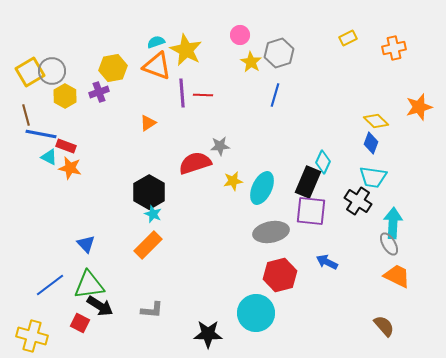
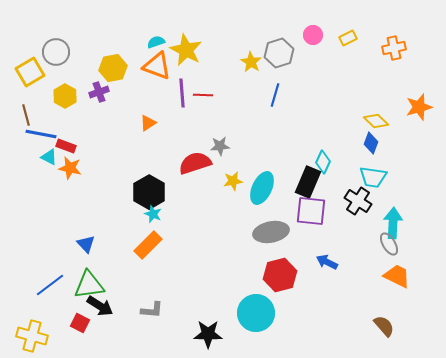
pink circle at (240, 35): moved 73 px right
gray circle at (52, 71): moved 4 px right, 19 px up
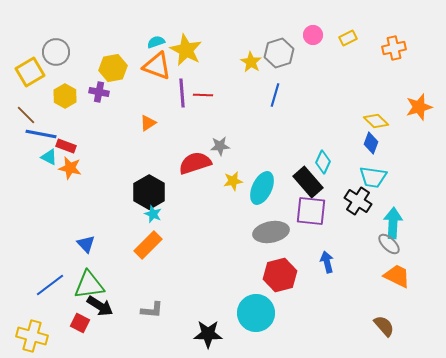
purple cross at (99, 92): rotated 30 degrees clockwise
brown line at (26, 115): rotated 30 degrees counterclockwise
black rectangle at (308, 182): rotated 64 degrees counterclockwise
gray ellipse at (389, 244): rotated 15 degrees counterclockwise
blue arrow at (327, 262): rotated 50 degrees clockwise
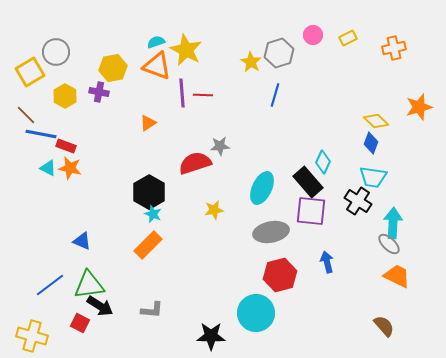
cyan triangle at (49, 157): moved 1 px left, 11 px down
yellow star at (233, 181): moved 19 px left, 29 px down
blue triangle at (86, 244): moved 4 px left, 3 px up; rotated 24 degrees counterclockwise
black star at (208, 334): moved 3 px right, 2 px down
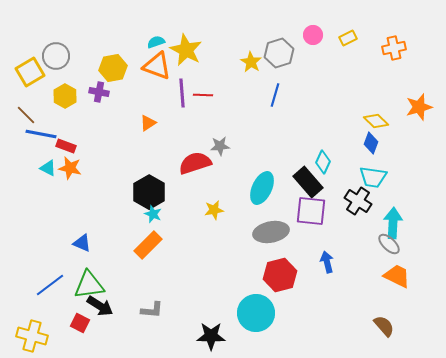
gray circle at (56, 52): moved 4 px down
blue triangle at (82, 241): moved 2 px down
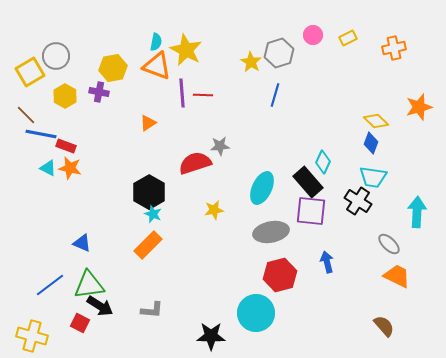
cyan semicircle at (156, 42): rotated 120 degrees clockwise
cyan arrow at (393, 223): moved 24 px right, 11 px up
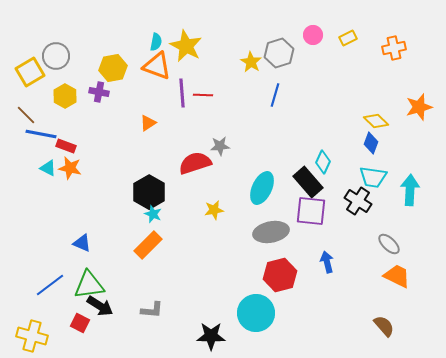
yellow star at (186, 50): moved 4 px up
cyan arrow at (417, 212): moved 7 px left, 22 px up
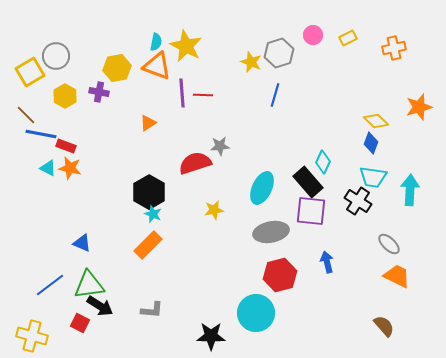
yellow star at (251, 62): rotated 10 degrees counterclockwise
yellow hexagon at (113, 68): moved 4 px right
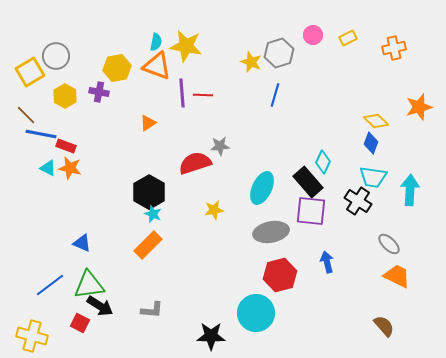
yellow star at (186, 46): rotated 16 degrees counterclockwise
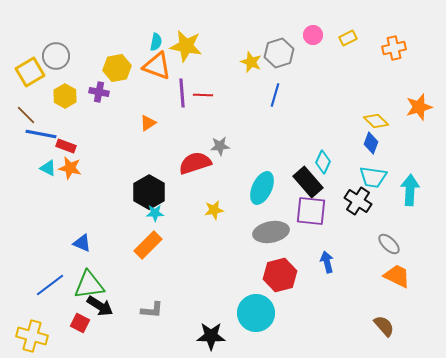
cyan star at (153, 214): moved 2 px right, 1 px up; rotated 24 degrees counterclockwise
